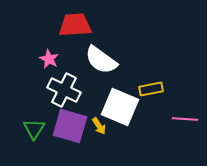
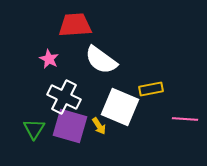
white cross: moved 7 px down
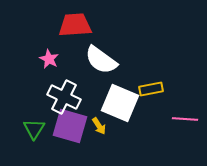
white square: moved 4 px up
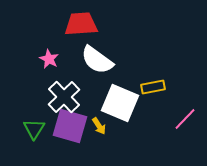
red trapezoid: moved 6 px right, 1 px up
white semicircle: moved 4 px left
yellow rectangle: moved 2 px right, 2 px up
white cross: rotated 20 degrees clockwise
pink line: rotated 50 degrees counterclockwise
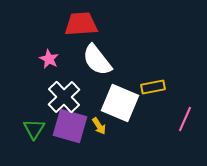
white semicircle: rotated 16 degrees clockwise
pink line: rotated 20 degrees counterclockwise
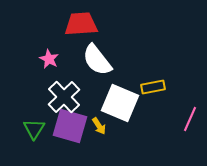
pink line: moved 5 px right
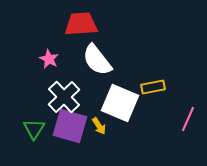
pink line: moved 2 px left
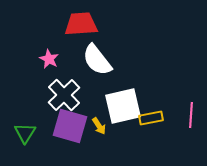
yellow rectangle: moved 2 px left, 31 px down
white cross: moved 2 px up
white square: moved 3 px right, 3 px down; rotated 36 degrees counterclockwise
pink line: moved 3 px right, 4 px up; rotated 20 degrees counterclockwise
green triangle: moved 9 px left, 4 px down
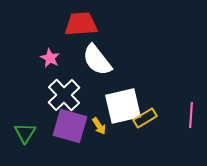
pink star: moved 1 px right, 1 px up
yellow rectangle: moved 6 px left; rotated 20 degrees counterclockwise
